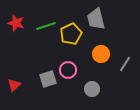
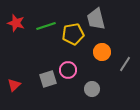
yellow pentagon: moved 2 px right; rotated 15 degrees clockwise
orange circle: moved 1 px right, 2 px up
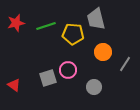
red star: rotated 30 degrees counterclockwise
yellow pentagon: rotated 15 degrees clockwise
orange circle: moved 1 px right
gray square: moved 1 px up
red triangle: rotated 40 degrees counterclockwise
gray circle: moved 2 px right, 2 px up
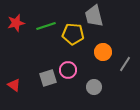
gray trapezoid: moved 2 px left, 3 px up
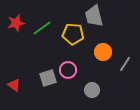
green line: moved 4 px left, 2 px down; rotated 18 degrees counterclockwise
gray circle: moved 2 px left, 3 px down
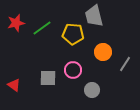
pink circle: moved 5 px right
gray square: rotated 18 degrees clockwise
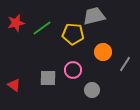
gray trapezoid: rotated 90 degrees clockwise
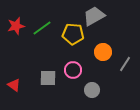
gray trapezoid: rotated 15 degrees counterclockwise
red star: moved 3 px down
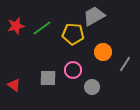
gray circle: moved 3 px up
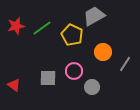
yellow pentagon: moved 1 px left, 1 px down; rotated 20 degrees clockwise
pink circle: moved 1 px right, 1 px down
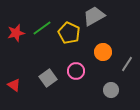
red star: moved 7 px down
yellow pentagon: moved 3 px left, 2 px up
gray line: moved 2 px right
pink circle: moved 2 px right
gray square: rotated 36 degrees counterclockwise
gray circle: moved 19 px right, 3 px down
